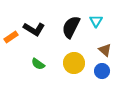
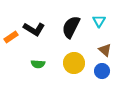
cyan triangle: moved 3 px right
green semicircle: rotated 32 degrees counterclockwise
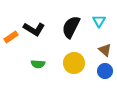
blue circle: moved 3 px right
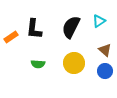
cyan triangle: rotated 24 degrees clockwise
black L-shape: rotated 65 degrees clockwise
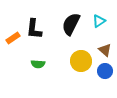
black semicircle: moved 3 px up
orange rectangle: moved 2 px right, 1 px down
yellow circle: moved 7 px right, 2 px up
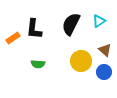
blue circle: moved 1 px left, 1 px down
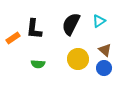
yellow circle: moved 3 px left, 2 px up
blue circle: moved 4 px up
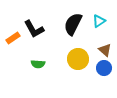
black semicircle: moved 2 px right
black L-shape: rotated 35 degrees counterclockwise
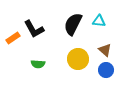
cyan triangle: rotated 40 degrees clockwise
blue circle: moved 2 px right, 2 px down
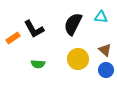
cyan triangle: moved 2 px right, 4 px up
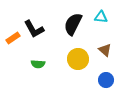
blue circle: moved 10 px down
